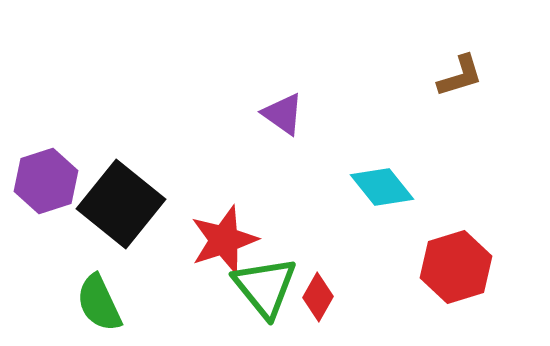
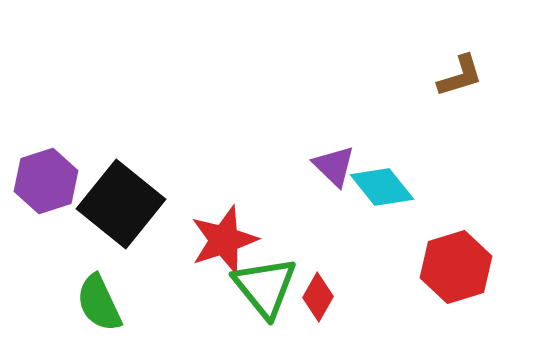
purple triangle: moved 51 px right, 52 px down; rotated 9 degrees clockwise
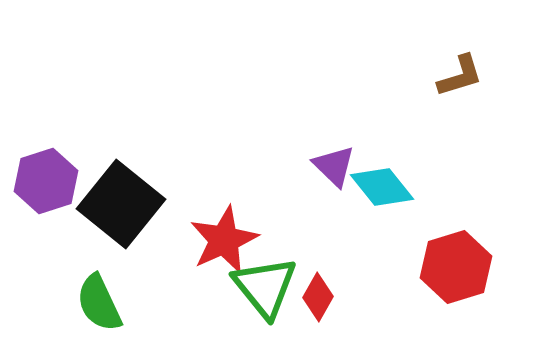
red star: rotated 6 degrees counterclockwise
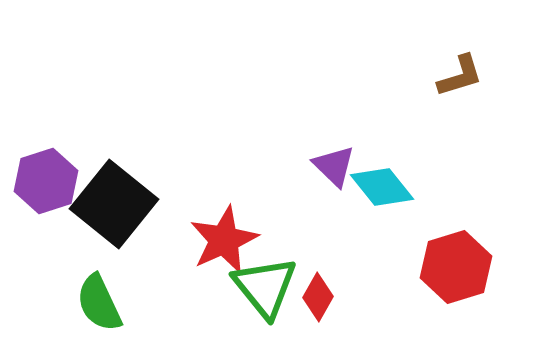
black square: moved 7 px left
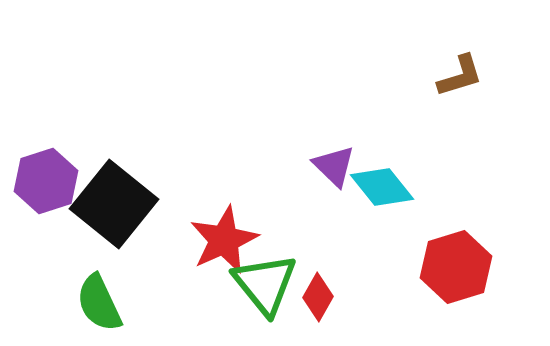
green triangle: moved 3 px up
